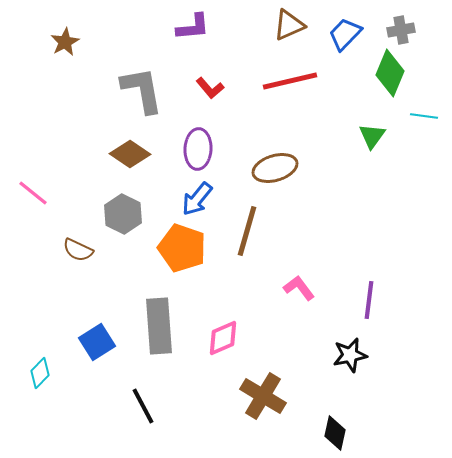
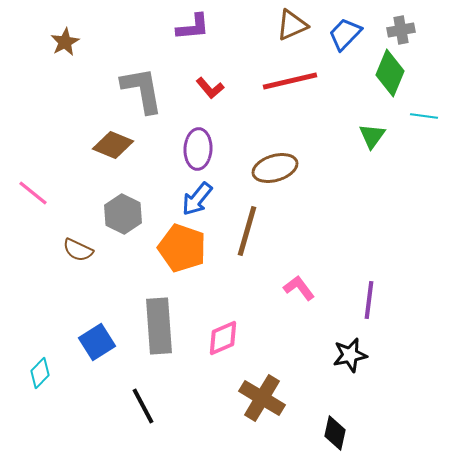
brown triangle: moved 3 px right
brown diamond: moved 17 px left, 9 px up; rotated 12 degrees counterclockwise
brown cross: moved 1 px left, 2 px down
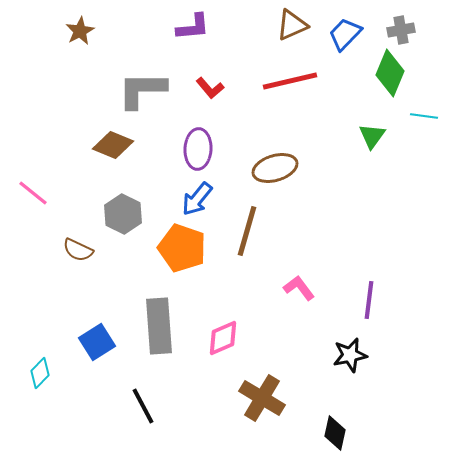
brown star: moved 15 px right, 11 px up
gray L-shape: rotated 80 degrees counterclockwise
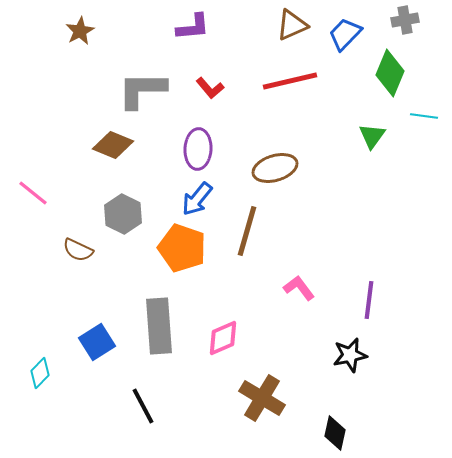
gray cross: moved 4 px right, 10 px up
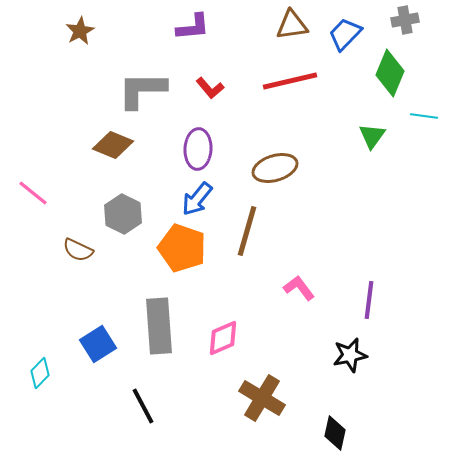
brown triangle: rotated 16 degrees clockwise
blue square: moved 1 px right, 2 px down
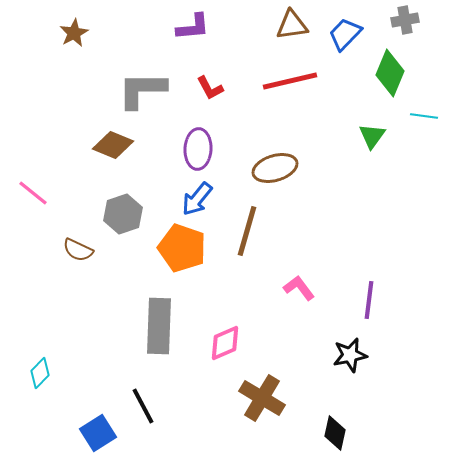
brown star: moved 6 px left, 2 px down
red L-shape: rotated 12 degrees clockwise
gray hexagon: rotated 15 degrees clockwise
gray rectangle: rotated 6 degrees clockwise
pink diamond: moved 2 px right, 5 px down
blue square: moved 89 px down
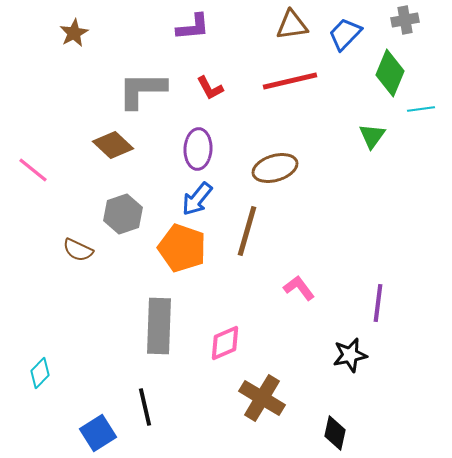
cyan line: moved 3 px left, 7 px up; rotated 16 degrees counterclockwise
brown diamond: rotated 21 degrees clockwise
pink line: moved 23 px up
purple line: moved 9 px right, 3 px down
black line: moved 2 px right, 1 px down; rotated 15 degrees clockwise
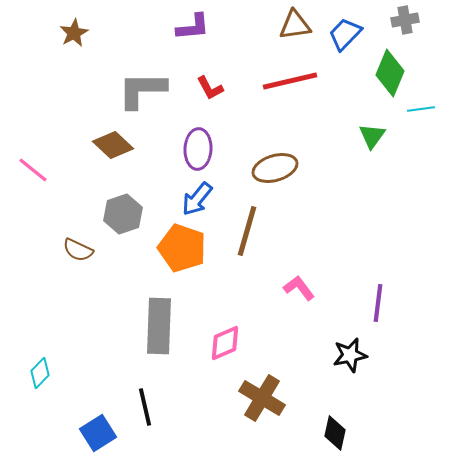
brown triangle: moved 3 px right
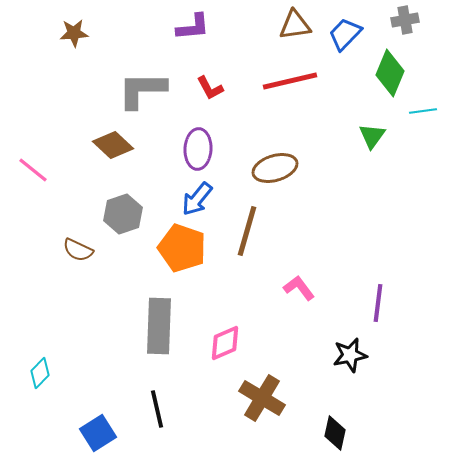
brown star: rotated 24 degrees clockwise
cyan line: moved 2 px right, 2 px down
black line: moved 12 px right, 2 px down
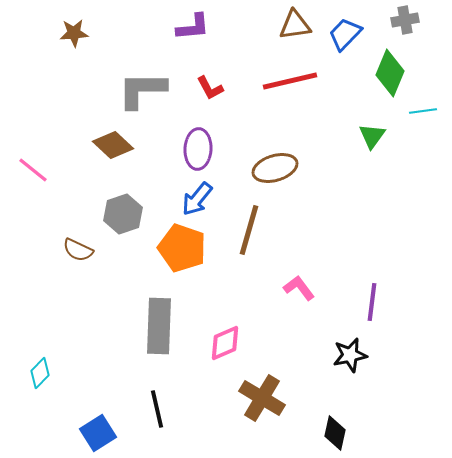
brown line: moved 2 px right, 1 px up
purple line: moved 6 px left, 1 px up
